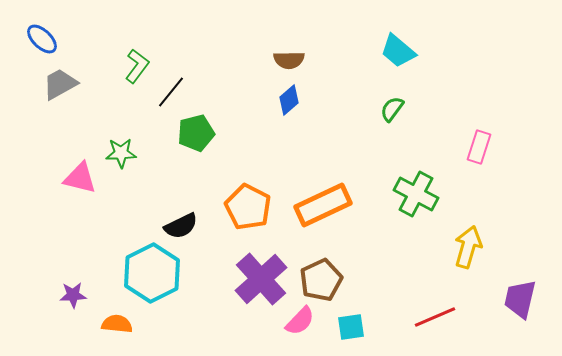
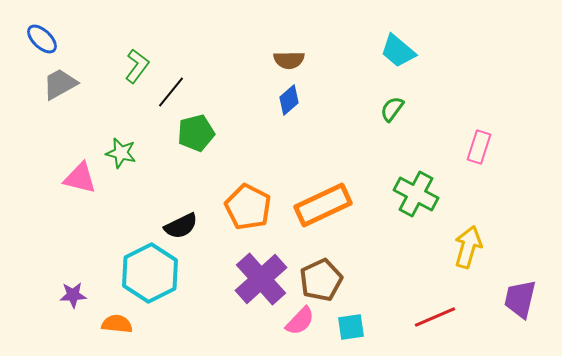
green star: rotated 16 degrees clockwise
cyan hexagon: moved 2 px left
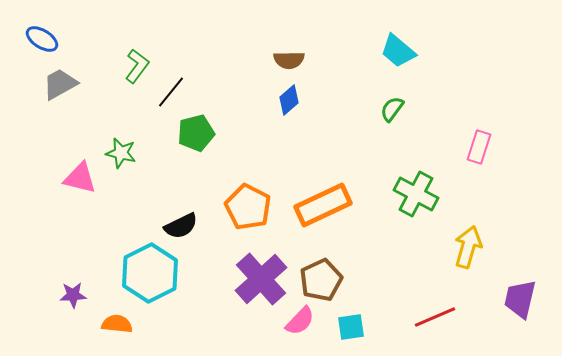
blue ellipse: rotated 12 degrees counterclockwise
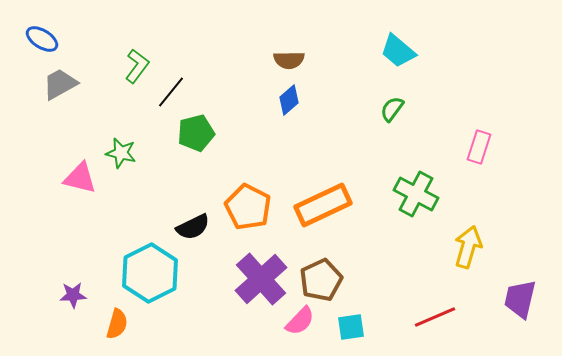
black semicircle: moved 12 px right, 1 px down
orange semicircle: rotated 100 degrees clockwise
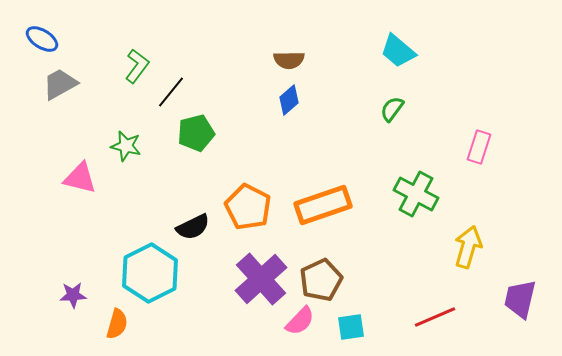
green star: moved 5 px right, 7 px up
orange rectangle: rotated 6 degrees clockwise
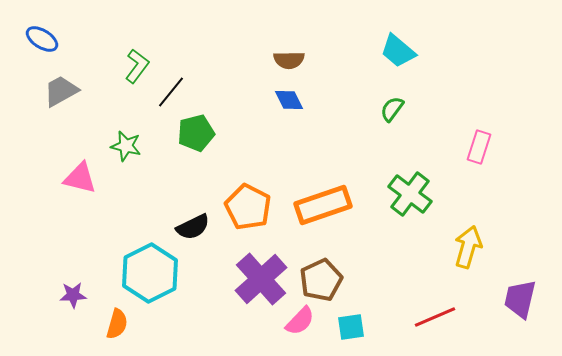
gray trapezoid: moved 1 px right, 7 px down
blue diamond: rotated 76 degrees counterclockwise
green cross: moved 6 px left; rotated 9 degrees clockwise
